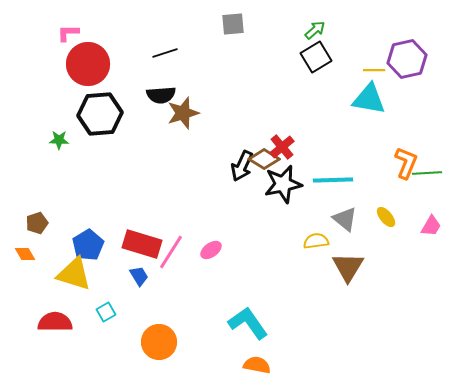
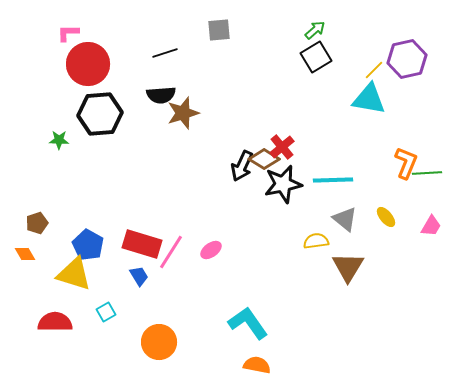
gray square: moved 14 px left, 6 px down
yellow line: rotated 45 degrees counterclockwise
blue pentagon: rotated 12 degrees counterclockwise
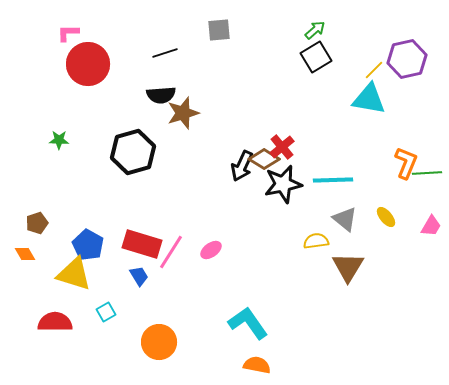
black hexagon: moved 33 px right, 38 px down; rotated 12 degrees counterclockwise
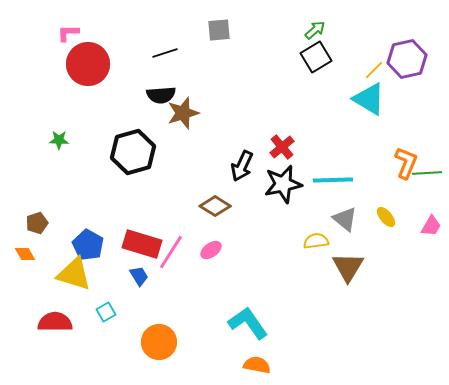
cyan triangle: rotated 21 degrees clockwise
brown diamond: moved 49 px left, 47 px down
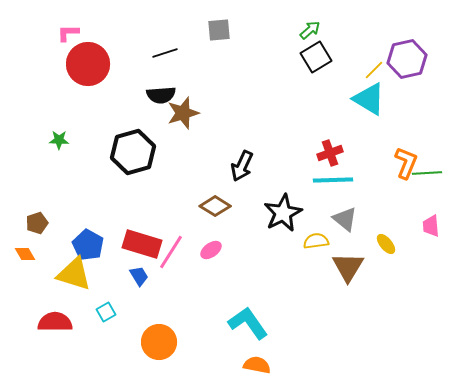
green arrow: moved 5 px left
red cross: moved 48 px right, 6 px down; rotated 20 degrees clockwise
black star: moved 29 px down; rotated 15 degrees counterclockwise
yellow ellipse: moved 27 px down
pink trapezoid: rotated 145 degrees clockwise
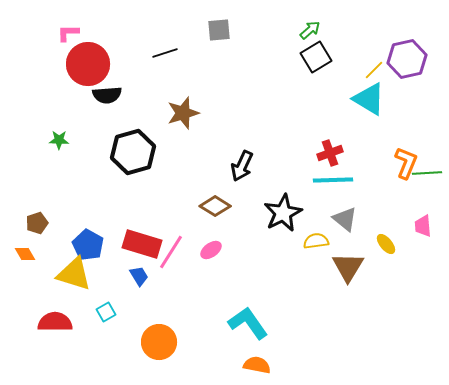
black semicircle: moved 54 px left
pink trapezoid: moved 8 px left
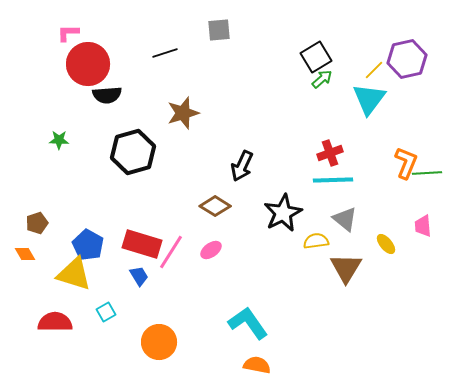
green arrow: moved 12 px right, 49 px down
cyan triangle: rotated 36 degrees clockwise
brown triangle: moved 2 px left, 1 px down
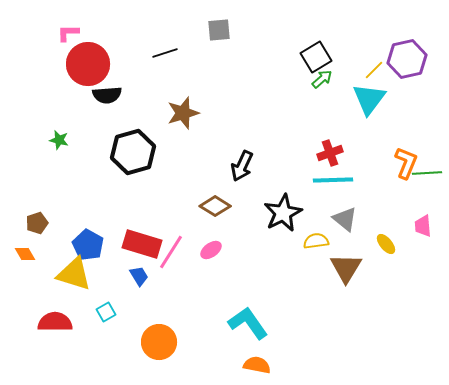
green star: rotated 12 degrees clockwise
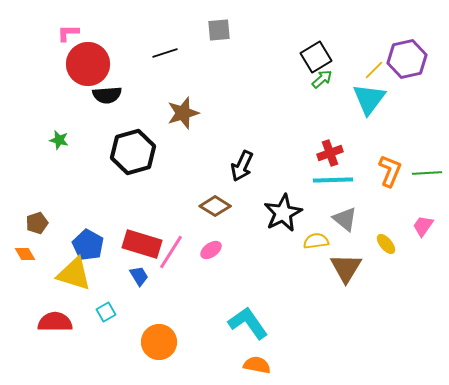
orange L-shape: moved 16 px left, 8 px down
pink trapezoid: rotated 40 degrees clockwise
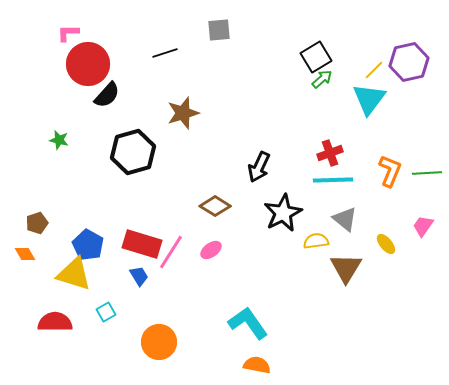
purple hexagon: moved 2 px right, 3 px down
black semicircle: rotated 44 degrees counterclockwise
black arrow: moved 17 px right, 1 px down
